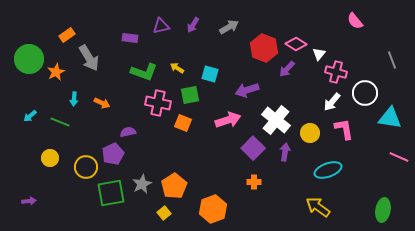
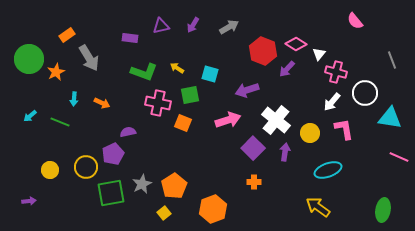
red hexagon at (264, 48): moved 1 px left, 3 px down
yellow circle at (50, 158): moved 12 px down
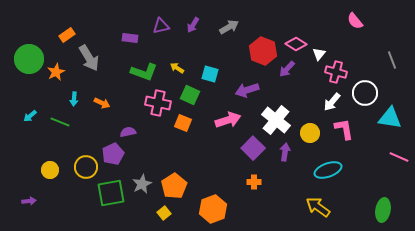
green square at (190, 95): rotated 36 degrees clockwise
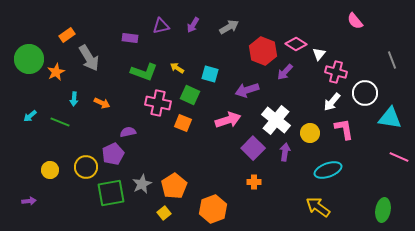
purple arrow at (287, 69): moved 2 px left, 3 px down
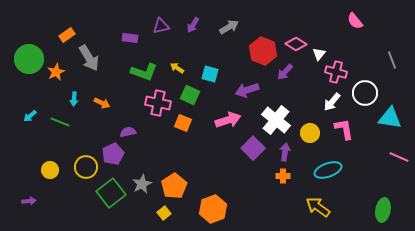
orange cross at (254, 182): moved 29 px right, 6 px up
green square at (111, 193): rotated 28 degrees counterclockwise
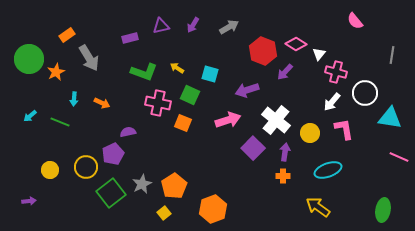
purple rectangle at (130, 38): rotated 21 degrees counterclockwise
gray line at (392, 60): moved 5 px up; rotated 30 degrees clockwise
